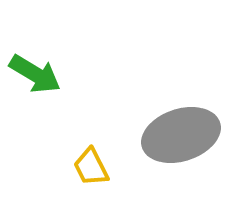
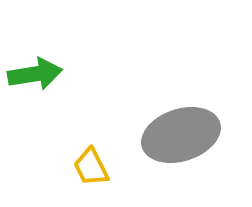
green arrow: rotated 40 degrees counterclockwise
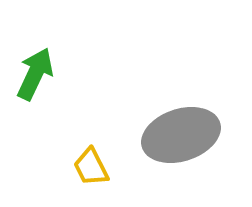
green arrow: rotated 56 degrees counterclockwise
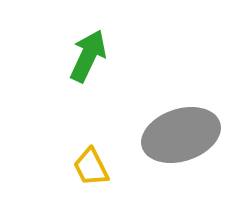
green arrow: moved 53 px right, 18 px up
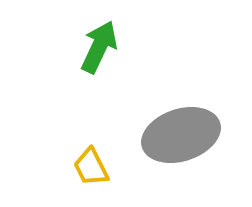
green arrow: moved 11 px right, 9 px up
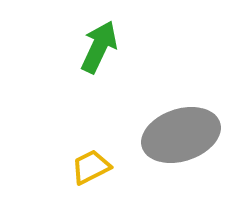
yellow trapezoid: rotated 90 degrees clockwise
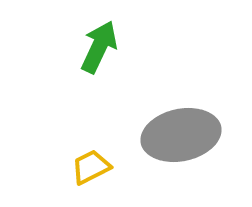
gray ellipse: rotated 6 degrees clockwise
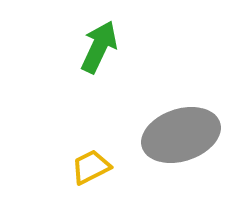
gray ellipse: rotated 6 degrees counterclockwise
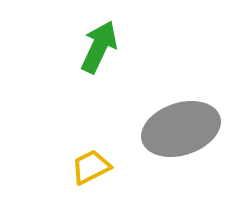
gray ellipse: moved 6 px up
